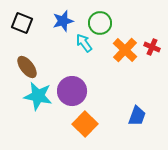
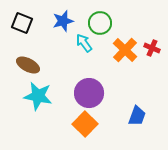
red cross: moved 1 px down
brown ellipse: moved 1 px right, 2 px up; rotated 25 degrees counterclockwise
purple circle: moved 17 px right, 2 px down
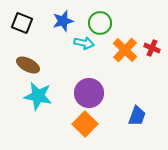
cyan arrow: rotated 138 degrees clockwise
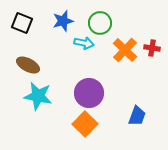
red cross: rotated 14 degrees counterclockwise
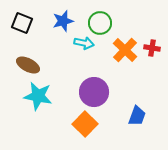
purple circle: moved 5 px right, 1 px up
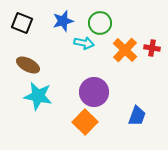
orange square: moved 2 px up
